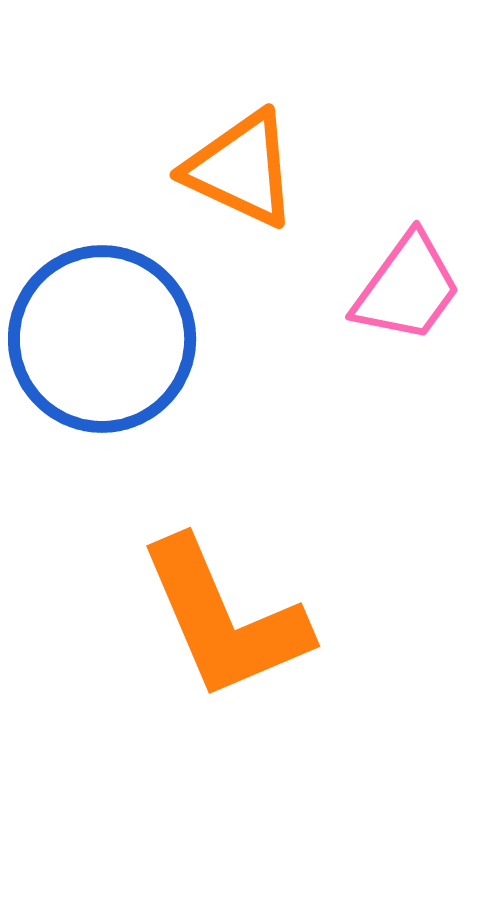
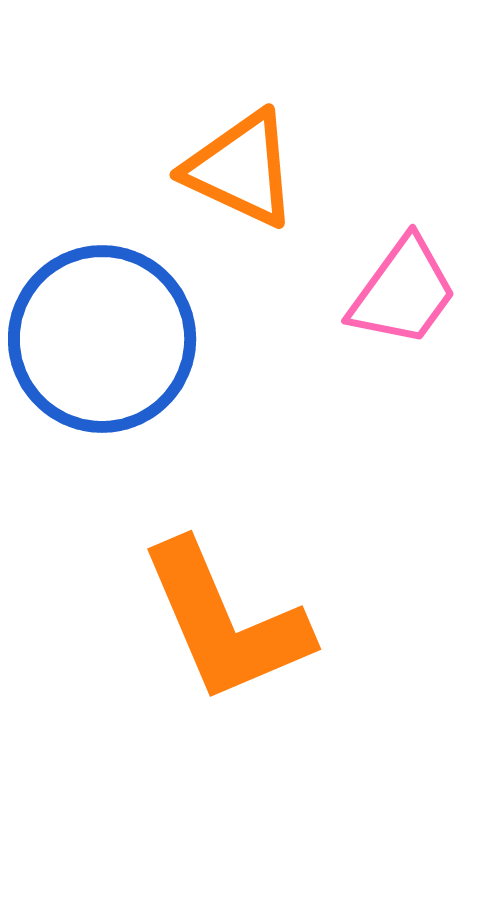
pink trapezoid: moved 4 px left, 4 px down
orange L-shape: moved 1 px right, 3 px down
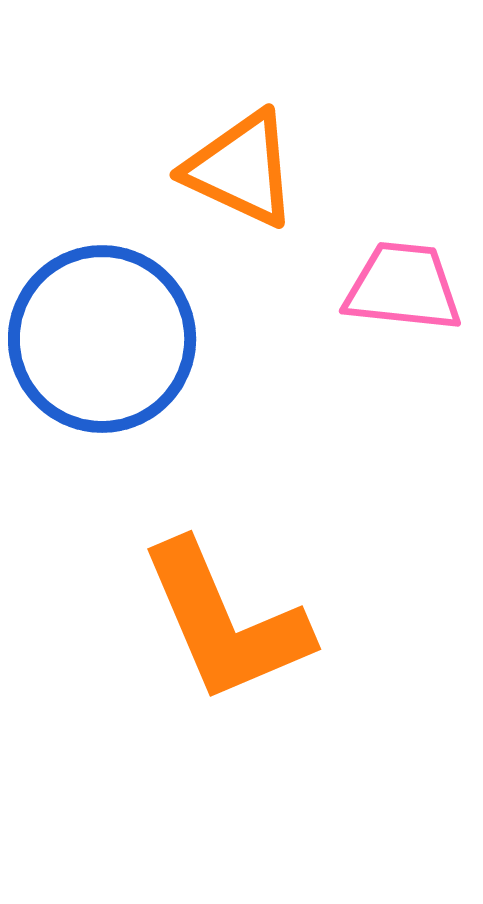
pink trapezoid: moved 5 px up; rotated 120 degrees counterclockwise
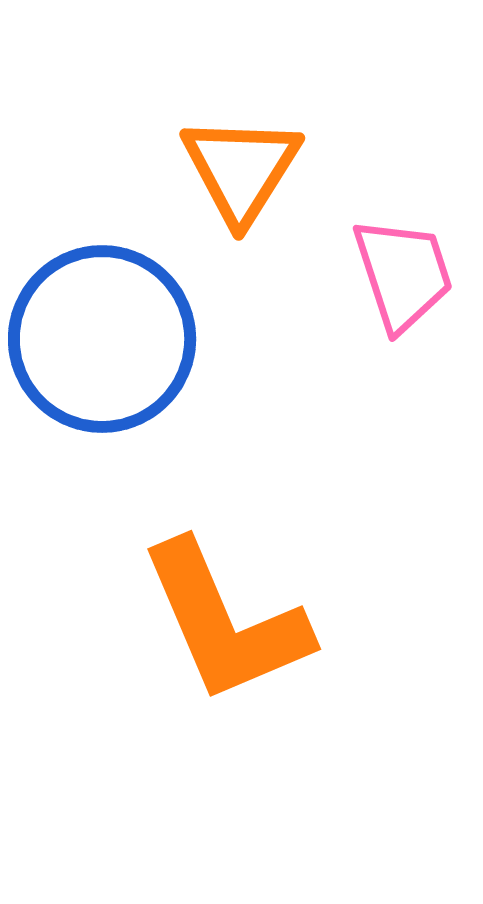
orange triangle: rotated 37 degrees clockwise
pink trapezoid: moved 13 px up; rotated 66 degrees clockwise
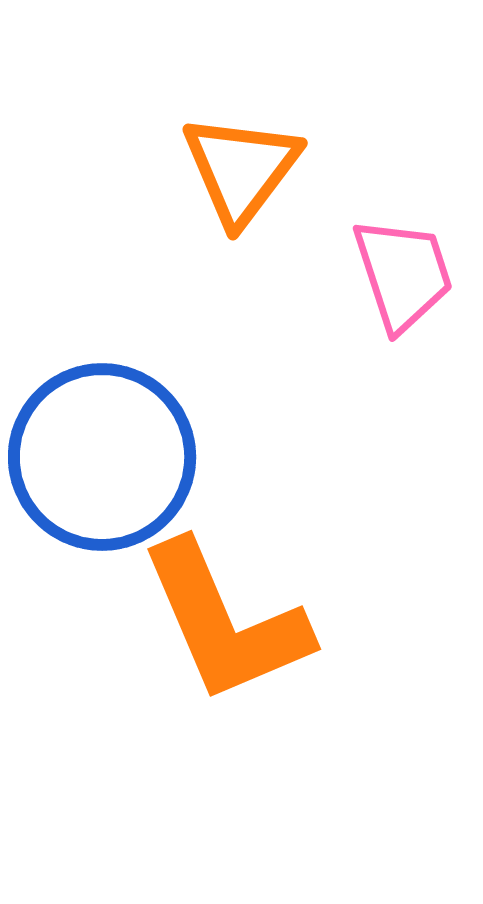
orange triangle: rotated 5 degrees clockwise
blue circle: moved 118 px down
